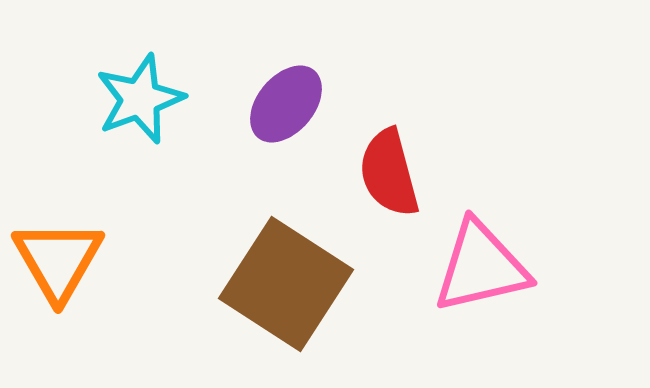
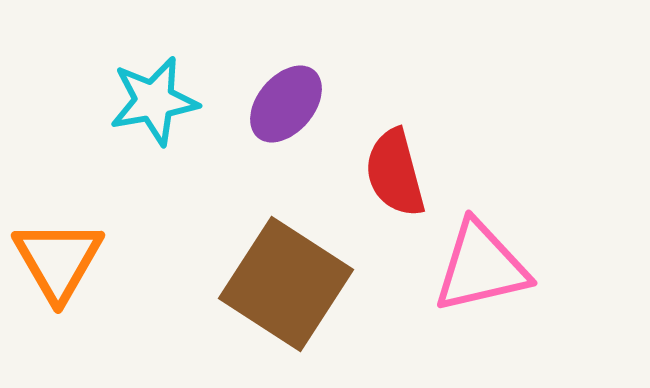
cyan star: moved 14 px right, 2 px down; rotated 10 degrees clockwise
red semicircle: moved 6 px right
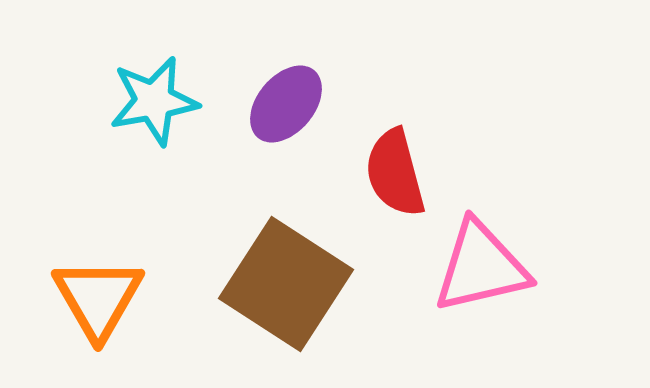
orange triangle: moved 40 px right, 38 px down
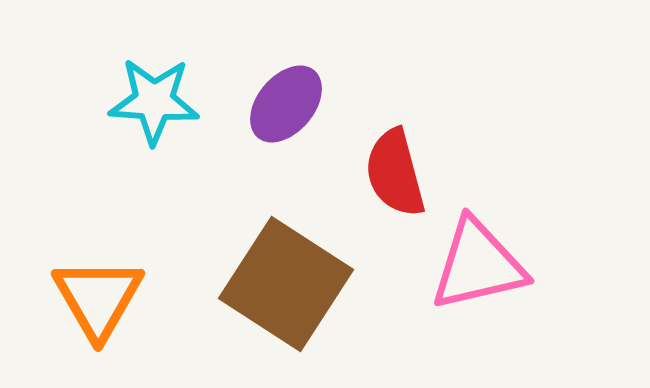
cyan star: rotated 14 degrees clockwise
pink triangle: moved 3 px left, 2 px up
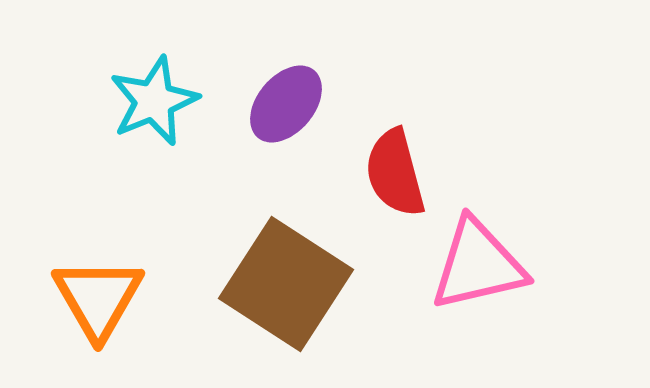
cyan star: rotated 26 degrees counterclockwise
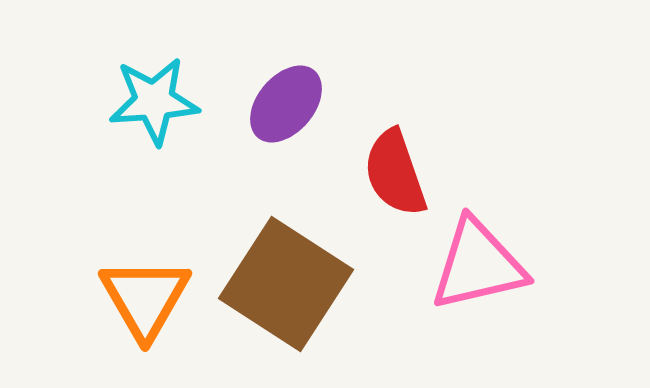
cyan star: rotated 18 degrees clockwise
red semicircle: rotated 4 degrees counterclockwise
orange triangle: moved 47 px right
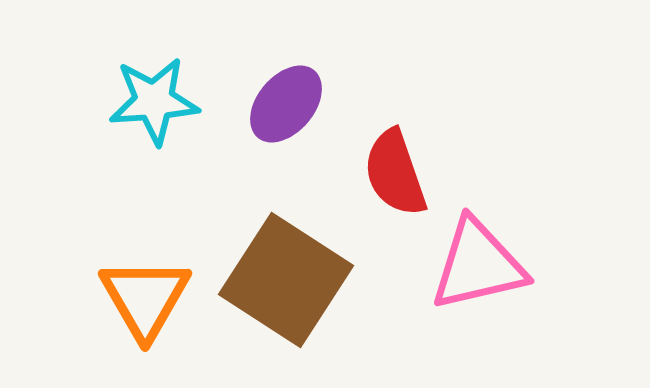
brown square: moved 4 px up
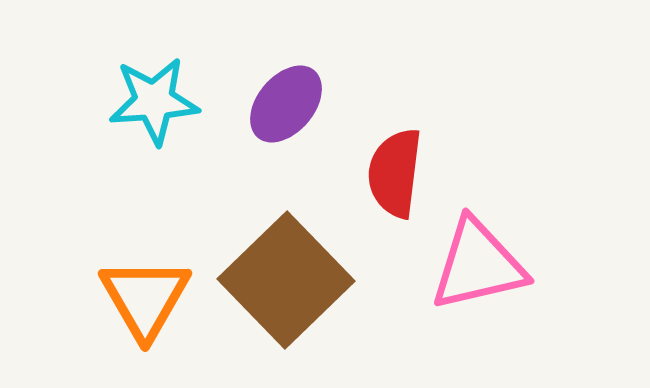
red semicircle: rotated 26 degrees clockwise
brown square: rotated 13 degrees clockwise
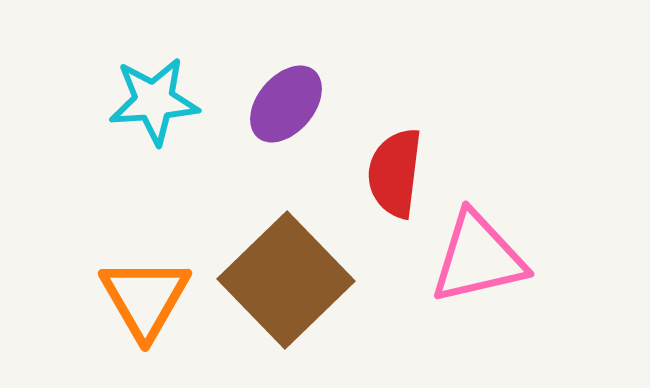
pink triangle: moved 7 px up
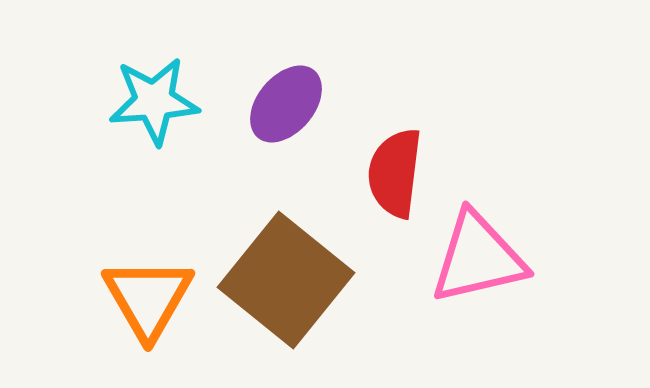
brown square: rotated 7 degrees counterclockwise
orange triangle: moved 3 px right
